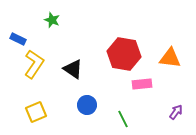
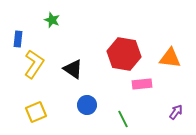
blue rectangle: rotated 70 degrees clockwise
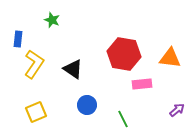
purple arrow: moved 1 px right, 2 px up; rotated 14 degrees clockwise
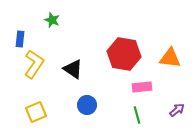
blue rectangle: moved 2 px right
pink rectangle: moved 3 px down
green line: moved 14 px right, 4 px up; rotated 12 degrees clockwise
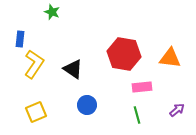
green star: moved 8 px up
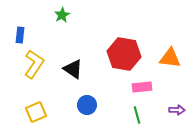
green star: moved 10 px right, 3 px down; rotated 21 degrees clockwise
blue rectangle: moved 4 px up
purple arrow: rotated 42 degrees clockwise
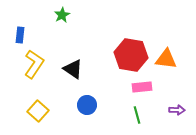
red hexagon: moved 7 px right, 1 px down
orange triangle: moved 4 px left, 1 px down
yellow square: moved 2 px right, 1 px up; rotated 25 degrees counterclockwise
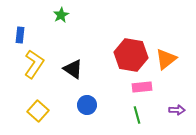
green star: moved 1 px left
orange triangle: rotated 45 degrees counterclockwise
